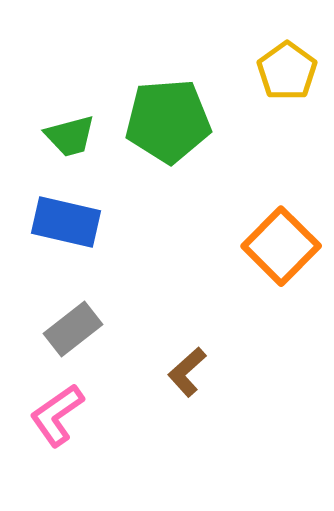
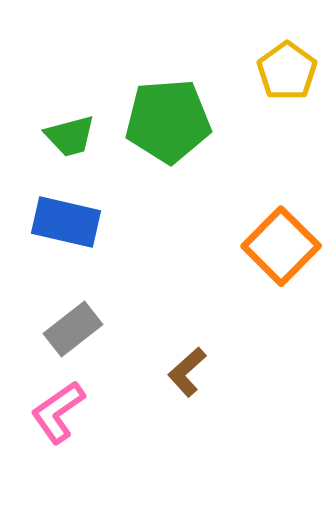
pink L-shape: moved 1 px right, 3 px up
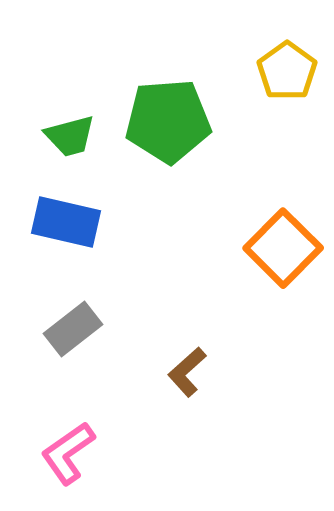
orange square: moved 2 px right, 2 px down
pink L-shape: moved 10 px right, 41 px down
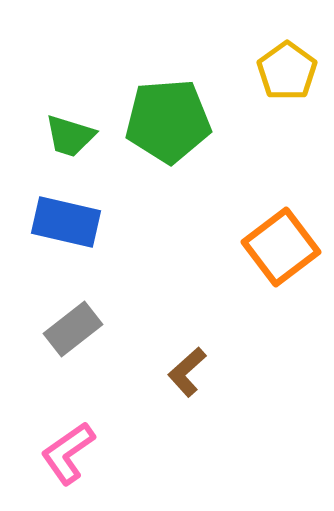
green trapezoid: rotated 32 degrees clockwise
orange square: moved 2 px left, 1 px up; rotated 8 degrees clockwise
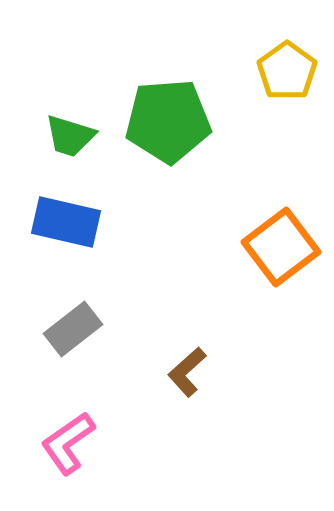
pink L-shape: moved 10 px up
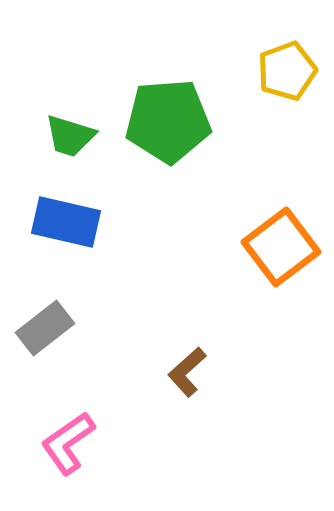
yellow pentagon: rotated 16 degrees clockwise
gray rectangle: moved 28 px left, 1 px up
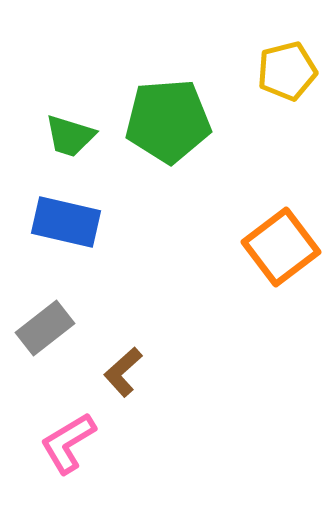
yellow pentagon: rotated 6 degrees clockwise
brown L-shape: moved 64 px left
pink L-shape: rotated 4 degrees clockwise
